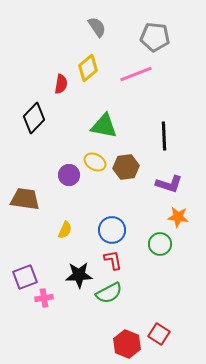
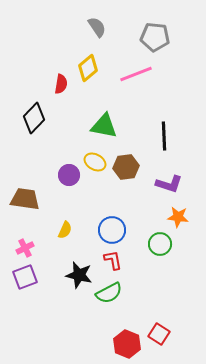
black star: rotated 16 degrees clockwise
pink cross: moved 19 px left, 50 px up; rotated 18 degrees counterclockwise
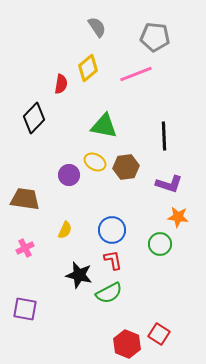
purple square: moved 32 px down; rotated 30 degrees clockwise
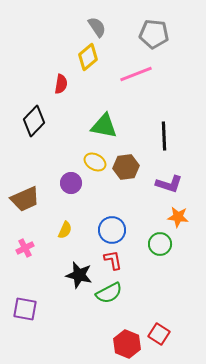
gray pentagon: moved 1 px left, 3 px up
yellow diamond: moved 11 px up
black diamond: moved 3 px down
purple circle: moved 2 px right, 8 px down
brown trapezoid: rotated 148 degrees clockwise
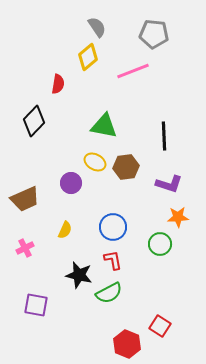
pink line: moved 3 px left, 3 px up
red semicircle: moved 3 px left
orange star: rotated 10 degrees counterclockwise
blue circle: moved 1 px right, 3 px up
purple square: moved 11 px right, 4 px up
red square: moved 1 px right, 8 px up
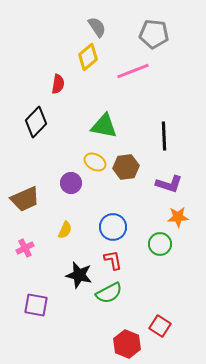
black diamond: moved 2 px right, 1 px down
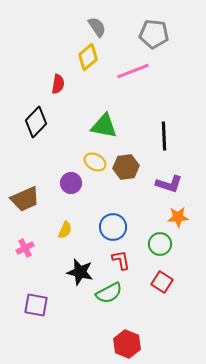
red L-shape: moved 8 px right
black star: moved 1 px right, 3 px up
red square: moved 2 px right, 44 px up
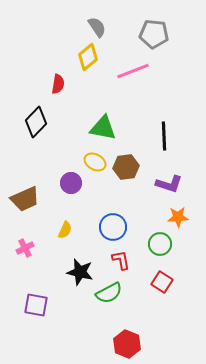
green triangle: moved 1 px left, 2 px down
